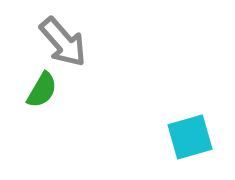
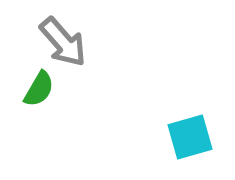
green semicircle: moved 3 px left, 1 px up
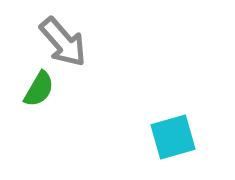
cyan square: moved 17 px left
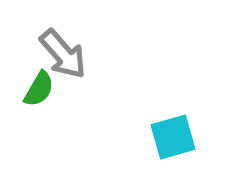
gray arrow: moved 12 px down
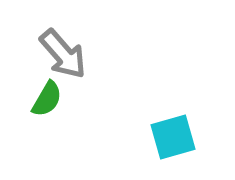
green semicircle: moved 8 px right, 10 px down
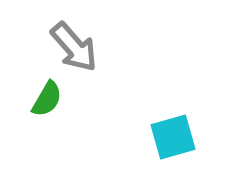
gray arrow: moved 11 px right, 7 px up
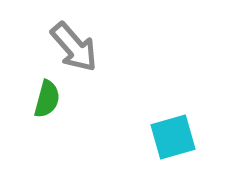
green semicircle: rotated 15 degrees counterclockwise
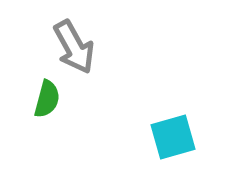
gray arrow: rotated 12 degrees clockwise
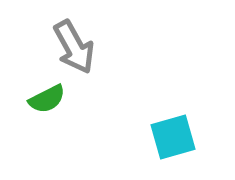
green semicircle: rotated 48 degrees clockwise
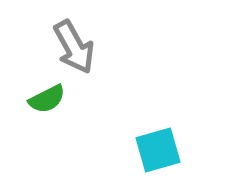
cyan square: moved 15 px left, 13 px down
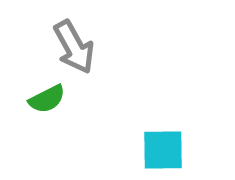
cyan square: moved 5 px right; rotated 15 degrees clockwise
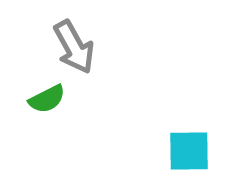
cyan square: moved 26 px right, 1 px down
